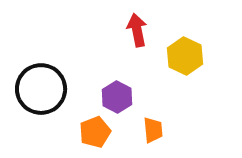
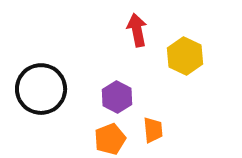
orange pentagon: moved 15 px right, 7 px down
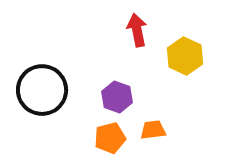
black circle: moved 1 px right, 1 px down
purple hexagon: rotated 8 degrees counterclockwise
orange trapezoid: rotated 92 degrees counterclockwise
orange pentagon: moved 1 px up; rotated 8 degrees clockwise
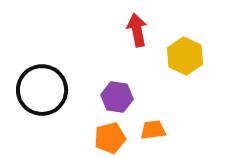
purple hexagon: rotated 12 degrees counterclockwise
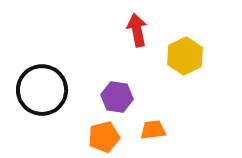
yellow hexagon: rotated 9 degrees clockwise
orange pentagon: moved 6 px left, 1 px up
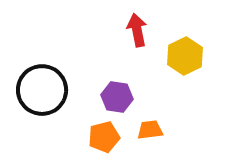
orange trapezoid: moved 3 px left
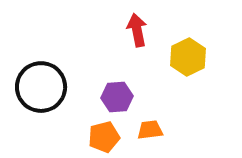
yellow hexagon: moved 3 px right, 1 px down
black circle: moved 1 px left, 3 px up
purple hexagon: rotated 12 degrees counterclockwise
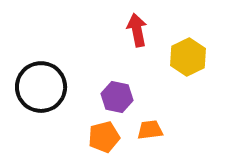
purple hexagon: rotated 16 degrees clockwise
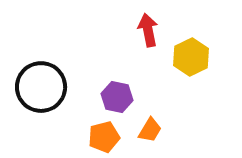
red arrow: moved 11 px right
yellow hexagon: moved 3 px right
orange trapezoid: rotated 128 degrees clockwise
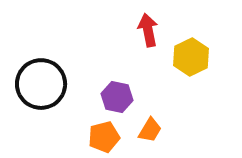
black circle: moved 3 px up
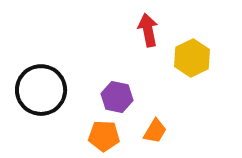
yellow hexagon: moved 1 px right, 1 px down
black circle: moved 6 px down
orange trapezoid: moved 5 px right, 1 px down
orange pentagon: moved 1 px up; rotated 16 degrees clockwise
